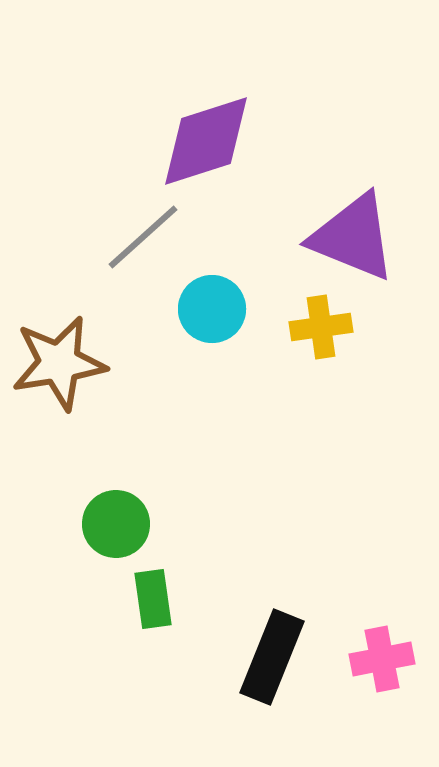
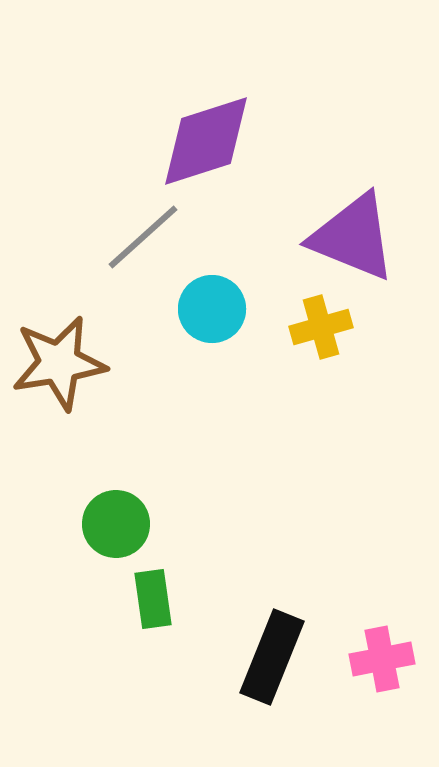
yellow cross: rotated 8 degrees counterclockwise
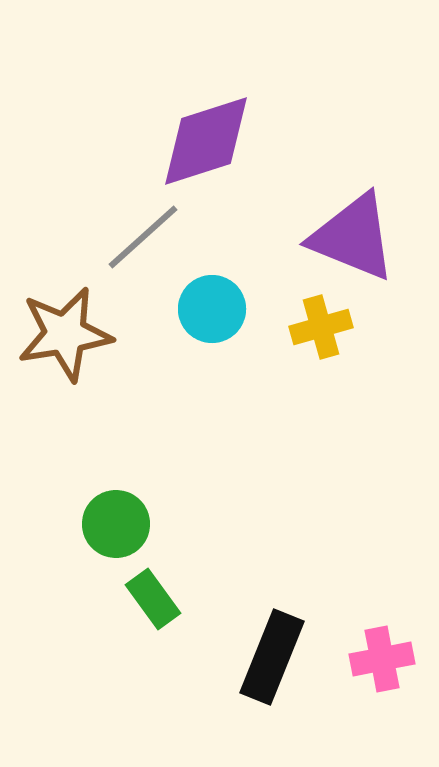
brown star: moved 6 px right, 29 px up
green rectangle: rotated 28 degrees counterclockwise
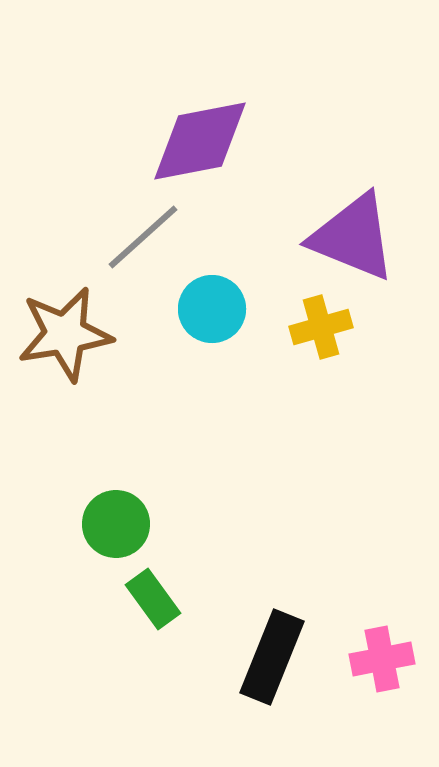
purple diamond: moved 6 px left; rotated 7 degrees clockwise
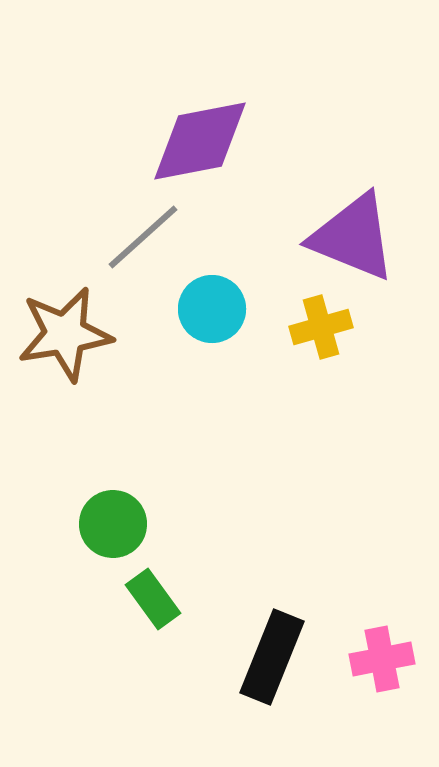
green circle: moved 3 px left
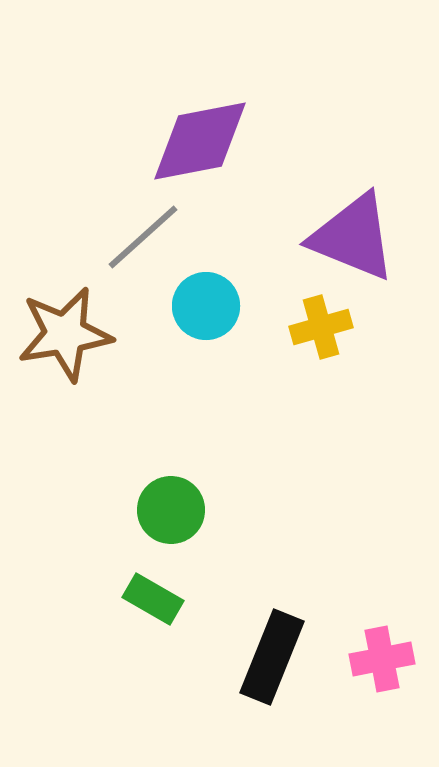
cyan circle: moved 6 px left, 3 px up
green circle: moved 58 px right, 14 px up
green rectangle: rotated 24 degrees counterclockwise
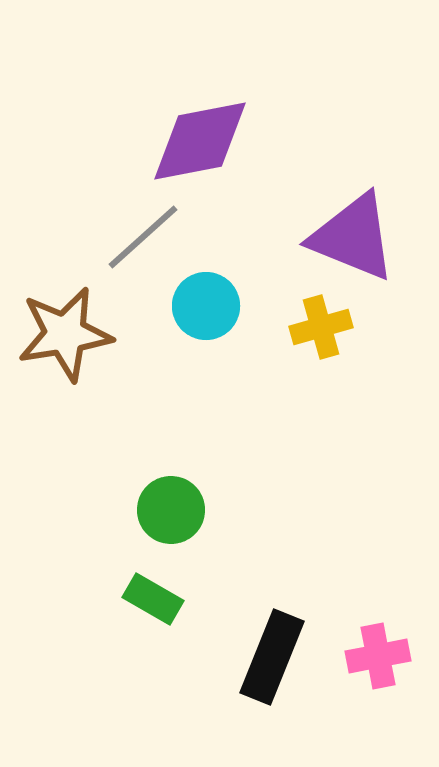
pink cross: moved 4 px left, 3 px up
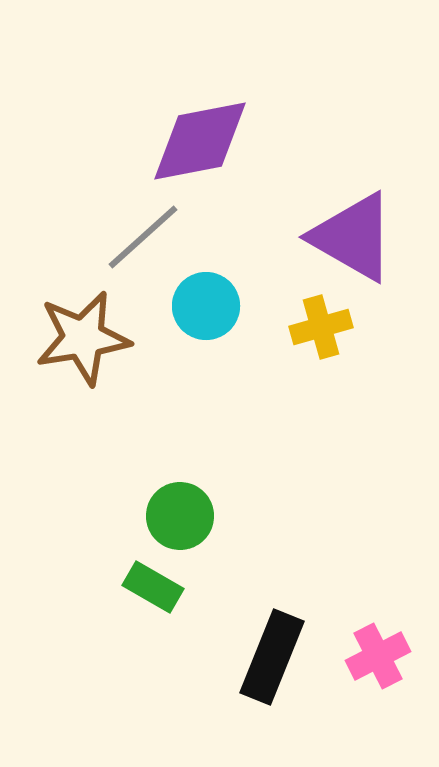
purple triangle: rotated 8 degrees clockwise
brown star: moved 18 px right, 4 px down
green circle: moved 9 px right, 6 px down
green rectangle: moved 12 px up
pink cross: rotated 16 degrees counterclockwise
